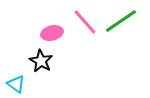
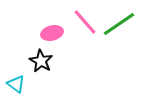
green line: moved 2 px left, 3 px down
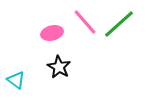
green line: rotated 8 degrees counterclockwise
black star: moved 18 px right, 6 px down
cyan triangle: moved 4 px up
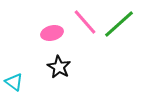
cyan triangle: moved 2 px left, 2 px down
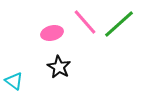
cyan triangle: moved 1 px up
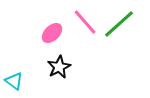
pink ellipse: rotated 30 degrees counterclockwise
black star: rotated 15 degrees clockwise
